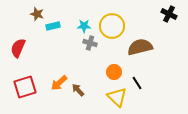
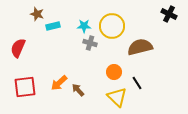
red square: rotated 10 degrees clockwise
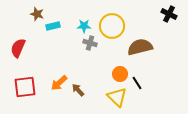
orange circle: moved 6 px right, 2 px down
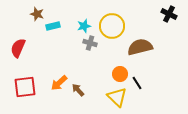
cyan star: rotated 16 degrees counterclockwise
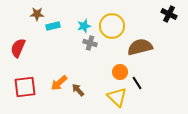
brown star: rotated 16 degrees counterclockwise
orange circle: moved 2 px up
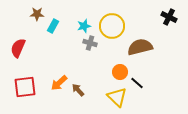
black cross: moved 3 px down
cyan rectangle: rotated 48 degrees counterclockwise
black line: rotated 16 degrees counterclockwise
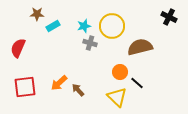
cyan rectangle: rotated 32 degrees clockwise
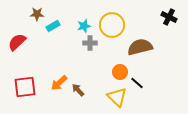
yellow circle: moved 1 px up
gray cross: rotated 16 degrees counterclockwise
red semicircle: moved 1 px left, 6 px up; rotated 24 degrees clockwise
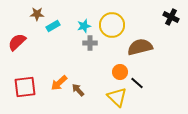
black cross: moved 2 px right
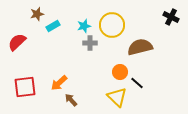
brown star: rotated 16 degrees counterclockwise
brown arrow: moved 7 px left, 10 px down
